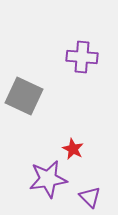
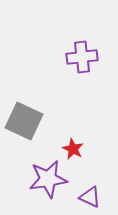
purple cross: rotated 12 degrees counterclockwise
gray square: moved 25 px down
purple triangle: rotated 20 degrees counterclockwise
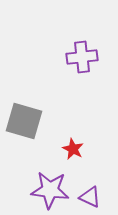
gray square: rotated 9 degrees counterclockwise
purple star: moved 2 px right, 11 px down; rotated 15 degrees clockwise
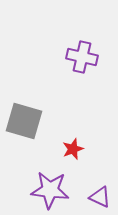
purple cross: rotated 20 degrees clockwise
red star: rotated 25 degrees clockwise
purple triangle: moved 10 px right
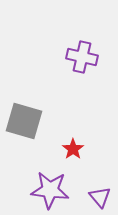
red star: rotated 15 degrees counterclockwise
purple triangle: rotated 25 degrees clockwise
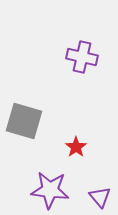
red star: moved 3 px right, 2 px up
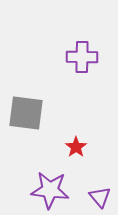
purple cross: rotated 12 degrees counterclockwise
gray square: moved 2 px right, 8 px up; rotated 9 degrees counterclockwise
